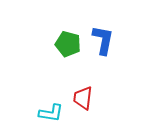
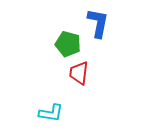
blue L-shape: moved 5 px left, 17 px up
red trapezoid: moved 4 px left, 25 px up
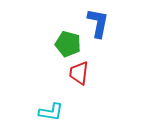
cyan L-shape: moved 1 px up
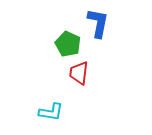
green pentagon: rotated 10 degrees clockwise
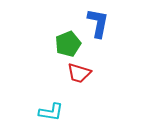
green pentagon: rotated 25 degrees clockwise
red trapezoid: rotated 80 degrees counterclockwise
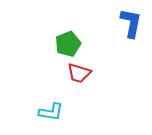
blue L-shape: moved 33 px right
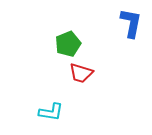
red trapezoid: moved 2 px right
